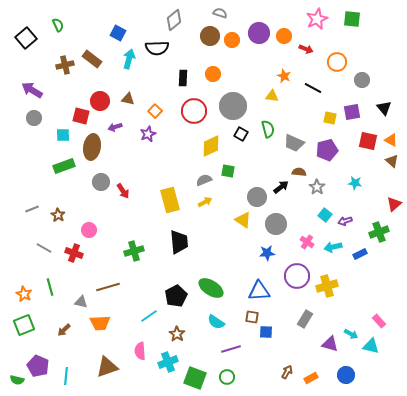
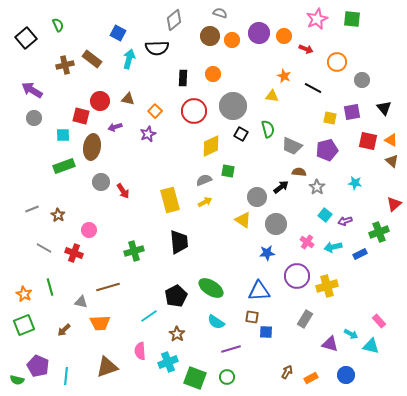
gray trapezoid at (294, 143): moved 2 px left, 3 px down
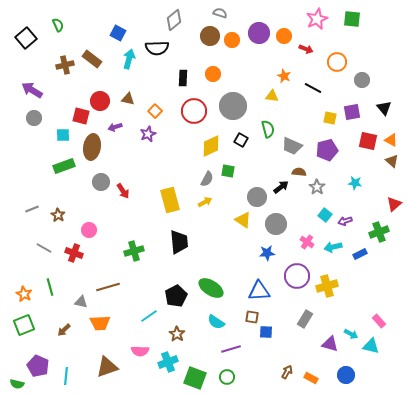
black square at (241, 134): moved 6 px down
gray semicircle at (204, 180): moved 3 px right, 1 px up; rotated 140 degrees clockwise
pink semicircle at (140, 351): rotated 84 degrees counterclockwise
orange rectangle at (311, 378): rotated 56 degrees clockwise
green semicircle at (17, 380): moved 4 px down
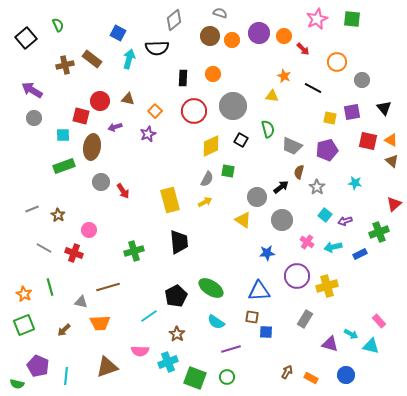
red arrow at (306, 49): moved 3 px left; rotated 24 degrees clockwise
brown semicircle at (299, 172): rotated 80 degrees counterclockwise
gray circle at (276, 224): moved 6 px right, 4 px up
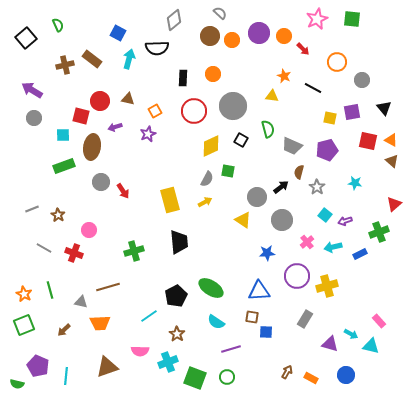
gray semicircle at (220, 13): rotated 24 degrees clockwise
orange square at (155, 111): rotated 16 degrees clockwise
pink cross at (307, 242): rotated 16 degrees clockwise
green line at (50, 287): moved 3 px down
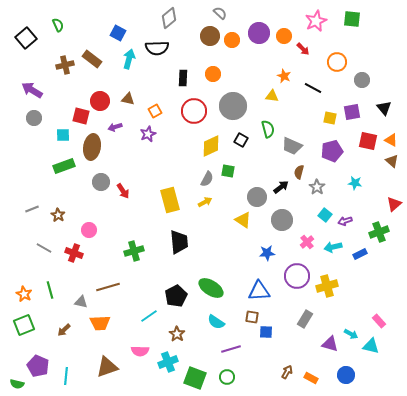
pink star at (317, 19): moved 1 px left, 2 px down
gray diamond at (174, 20): moved 5 px left, 2 px up
purple pentagon at (327, 150): moved 5 px right, 1 px down
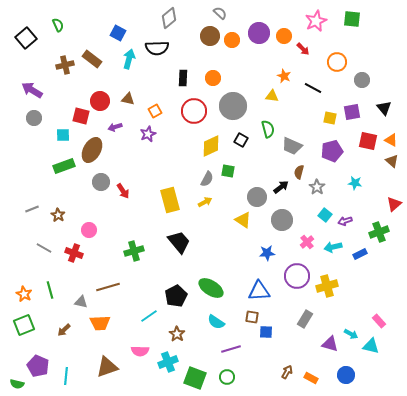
orange circle at (213, 74): moved 4 px down
brown ellipse at (92, 147): moved 3 px down; rotated 20 degrees clockwise
black trapezoid at (179, 242): rotated 35 degrees counterclockwise
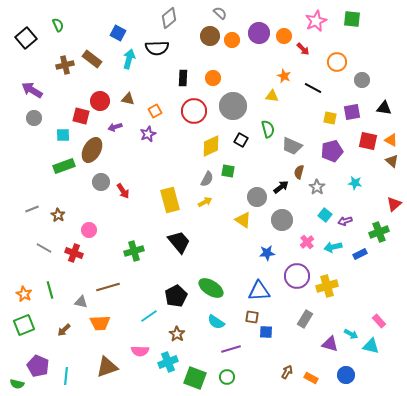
black triangle at (384, 108): rotated 42 degrees counterclockwise
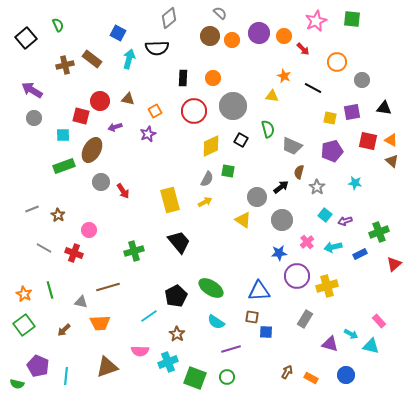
red triangle at (394, 204): moved 60 px down
blue star at (267, 253): moved 12 px right
green square at (24, 325): rotated 15 degrees counterclockwise
